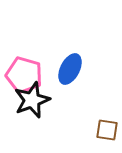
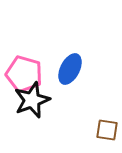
pink pentagon: moved 1 px up
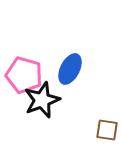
pink pentagon: moved 1 px down
black star: moved 10 px right
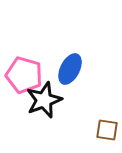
black star: moved 2 px right
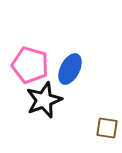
pink pentagon: moved 6 px right, 10 px up
brown square: moved 2 px up
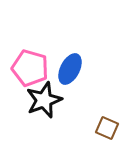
pink pentagon: moved 3 px down
brown square: rotated 15 degrees clockwise
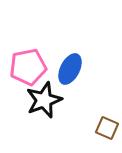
pink pentagon: moved 2 px left, 1 px up; rotated 27 degrees counterclockwise
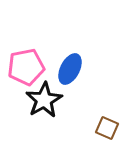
pink pentagon: moved 2 px left
black star: rotated 9 degrees counterclockwise
